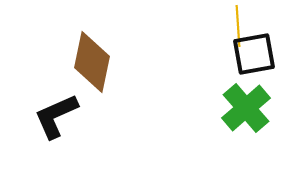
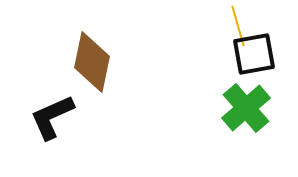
yellow line: rotated 12 degrees counterclockwise
black L-shape: moved 4 px left, 1 px down
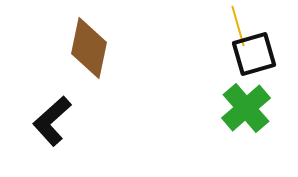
black square: rotated 6 degrees counterclockwise
brown diamond: moved 3 px left, 14 px up
black L-shape: moved 4 px down; rotated 18 degrees counterclockwise
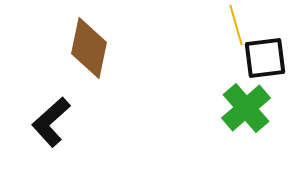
yellow line: moved 2 px left, 1 px up
black square: moved 11 px right, 4 px down; rotated 9 degrees clockwise
black L-shape: moved 1 px left, 1 px down
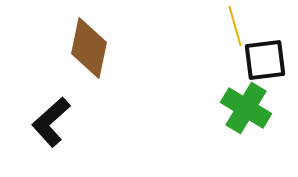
yellow line: moved 1 px left, 1 px down
black square: moved 2 px down
green cross: rotated 18 degrees counterclockwise
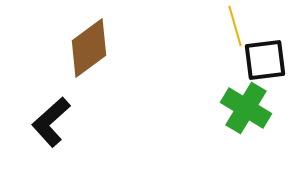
brown diamond: rotated 42 degrees clockwise
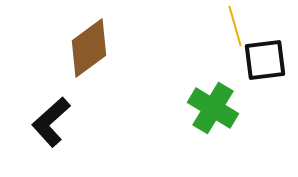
green cross: moved 33 px left
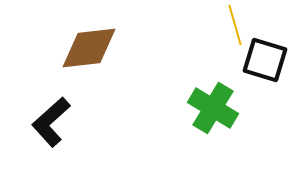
yellow line: moved 1 px up
brown diamond: rotated 30 degrees clockwise
black square: rotated 24 degrees clockwise
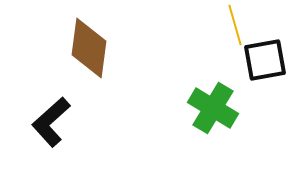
brown diamond: rotated 76 degrees counterclockwise
black square: rotated 27 degrees counterclockwise
